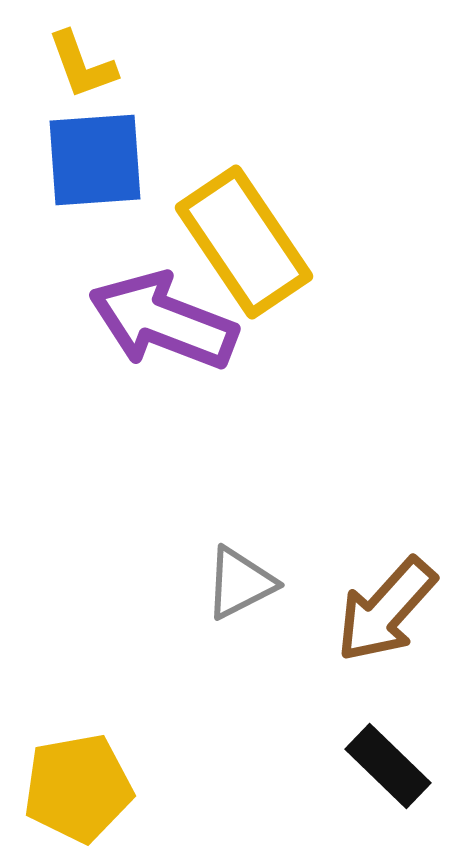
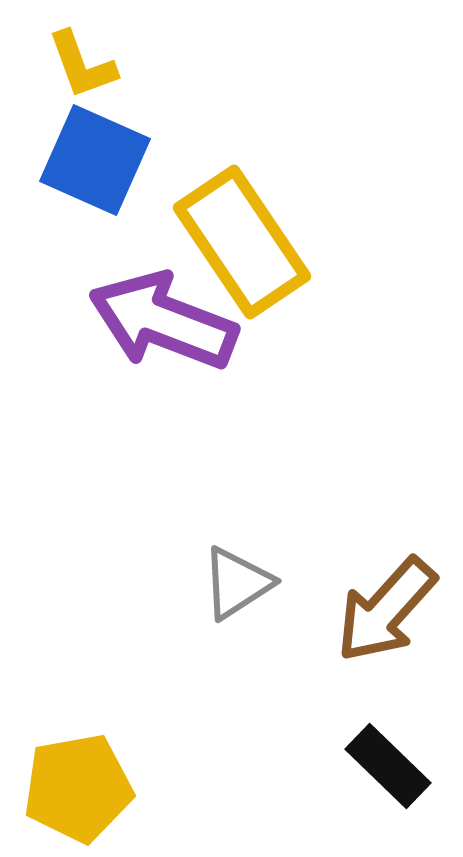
blue square: rotated 28 degrees clockwise
yellow rectangle: moved 2 px left
gray triangle: moved 3 px left; rotated 6 degrees counterclockwise
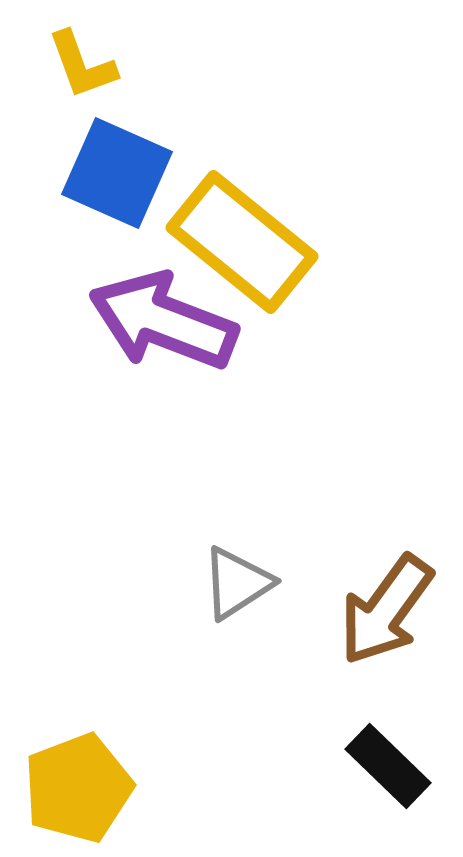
blue square: moved 22 px right, 13 px down
yellow rectangle: rotated 17 degrees counterclockwise
brown arrow: rotated 6 degrees counterclockwise
yellow pentagon: rotated 11 degrees counterclockwise
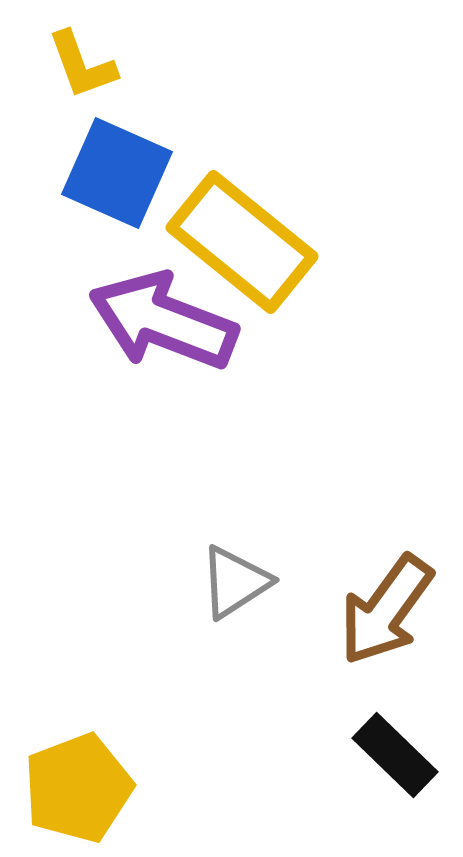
gray triangle: moved 2 px left, 1 px up
black rectangle: moved 7 px right, 11 px up
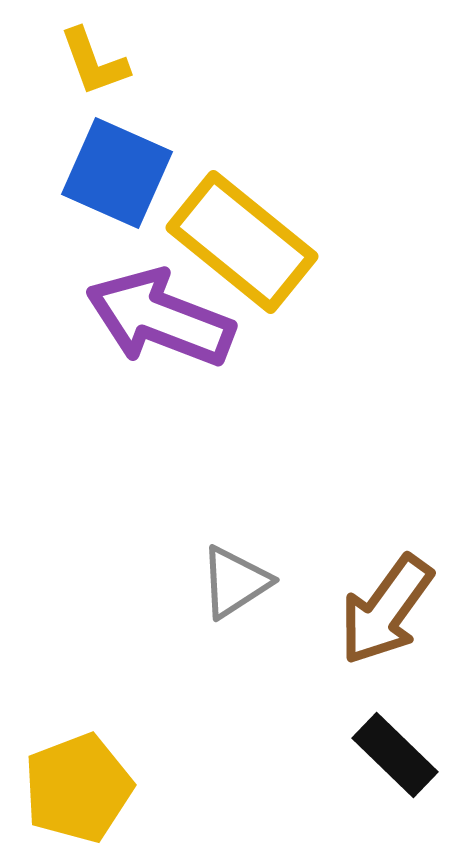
yellow L-shape: moved 12 px right, 3 px up
purple arrow: moved 3 px left, 3 px up
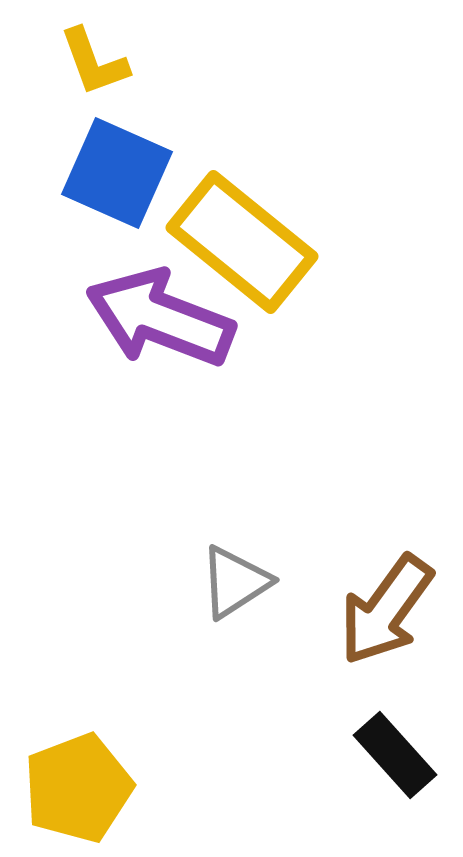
black rectangle: rotated 4 degrees clockwise
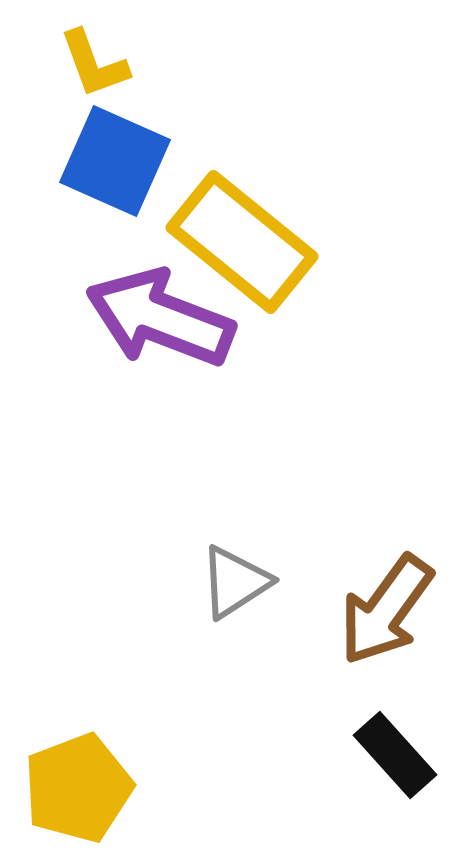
yellow L-shape: moved 2 px down
blue square: moved 2 px left, 12 px up
